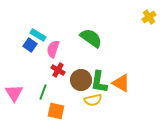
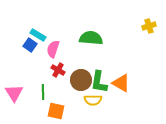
yellow cross: moved 9 px down; rotated 16 degrees clockwise
green semicircle: rotated 30 degrees counterclockwise
green line: rotated 21 degrees counterclockwise
yellow semicircle: rotated 12 degrees clockwise
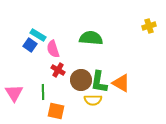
pink semicircle: rotated 36 degrees counterclockwise
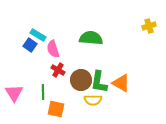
orange square: moved 2 px up
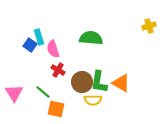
cyan rectangle: moved 1 px right, 2 px down; rotated 42 degrees clockwise
brown circle: moved 1 px right, 2 px down
green line: rotated 49 degrees counterclockwise
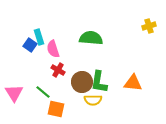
orange triangle: moved 12 px right; rotated 24 degrees counterclockwise
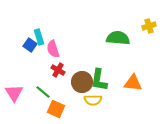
green semicircle: moved 27 px right
green L-shape: moved 2 px up
orange square: rotated 12 degrees clockwise
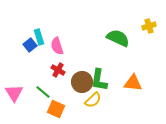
green semicircle: rotated 20 degrees clockwise
blue square: rotated 16 degrees clockwise
pink semicircle: moved 4 px right, 3 px up
yellow semicircle: rotated 42 degrees counterclockwise
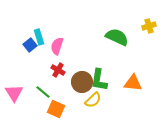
green semicircle: moved 1 px left, 1 px up
pink semicircle: rotated 36 degrees clockwise
